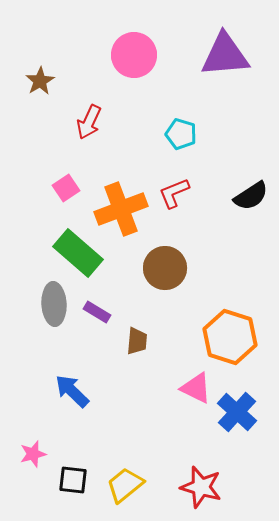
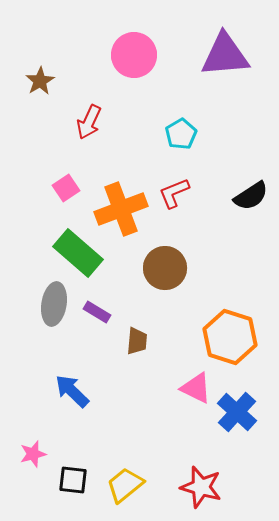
cyan pentagon: rotated 24 degrees clockwise
gray ellipse: rotated 12 degrees clockwise
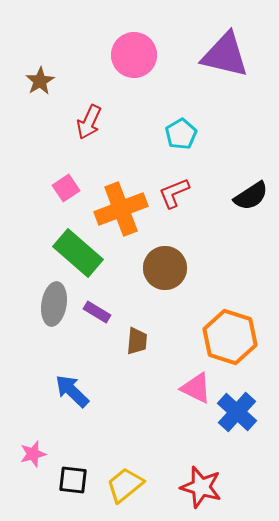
purple triangle: rotated 18 degrees clockwise
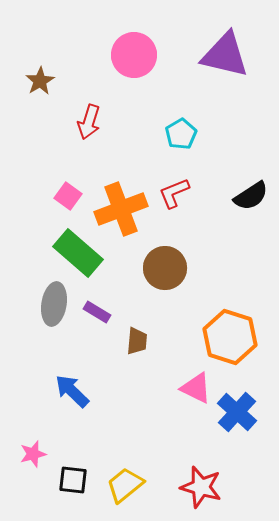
red arrow: rotated 8 degrees counterclockwise
pink square: moved 2 px right, 8 px down; rotated 20 degrees counterclockwise
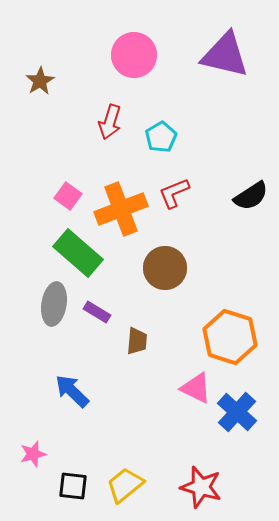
red arrow: moved 21 px right
cyan pentagon: moved 20 px left, 3 px down
black square: moved 6 px down
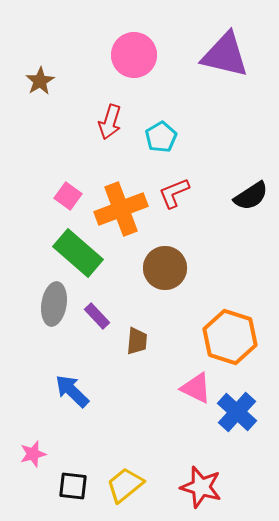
purple rectangle: moved 4 px down; rotated 16 degrees clockwise
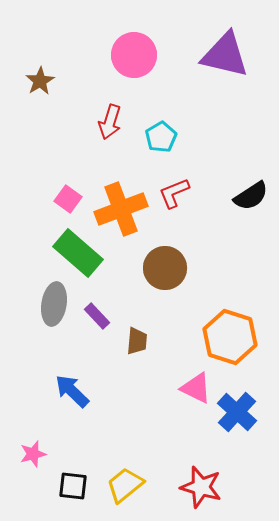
pink square: moved 3 px down
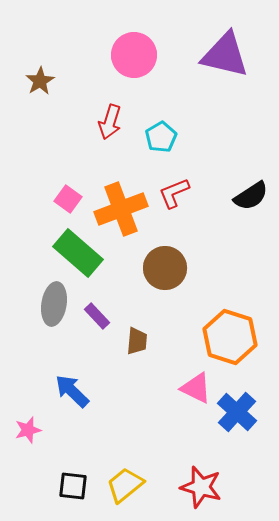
pink star: moved 5 px left, 24 px up
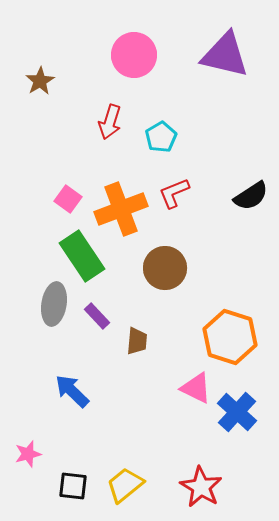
green rectangle: moved 4 px right, 3 px down; rotated 15 degrees clockwise
pink star: moved 24 px down
red star: rotated 15 degrees clockwise
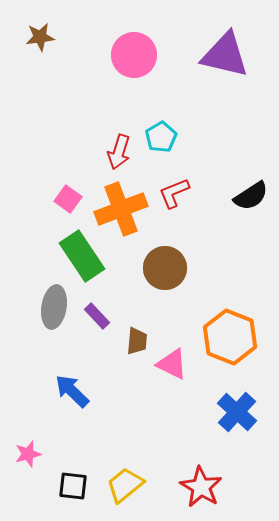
brown star: moved 44 px up; rotated 24 degrees clockwise
red arrow: moved 9 px right, 30 px down
gray ellipse: moved 3 px down
orange hexagon: rotated 4 degrees clockwise
pink triangle: moved 24 px left, 24 px up
